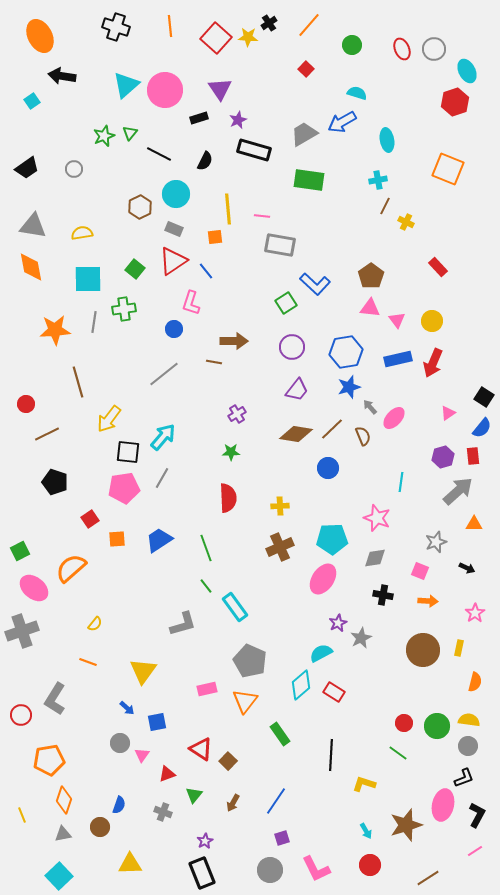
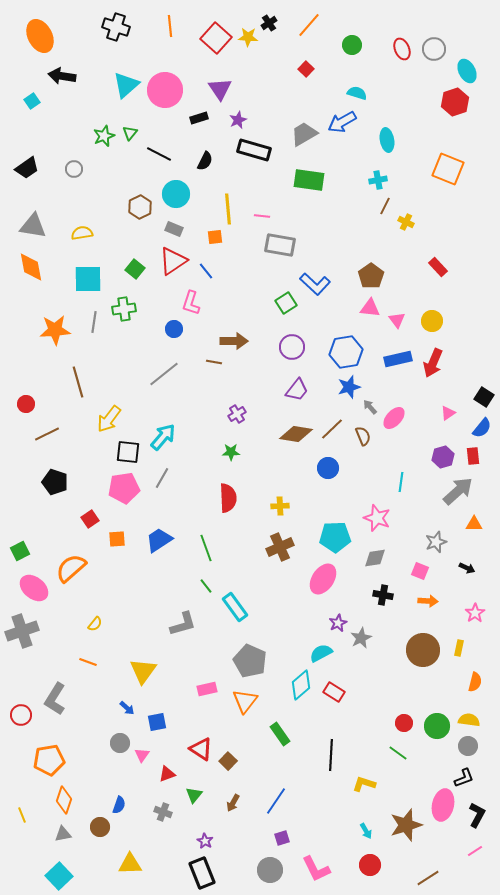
cyan pentagon at (332, 539): moved 3 px right, 2 px up
purple star at (205, 841): rotated 14 degrees counterclockwise
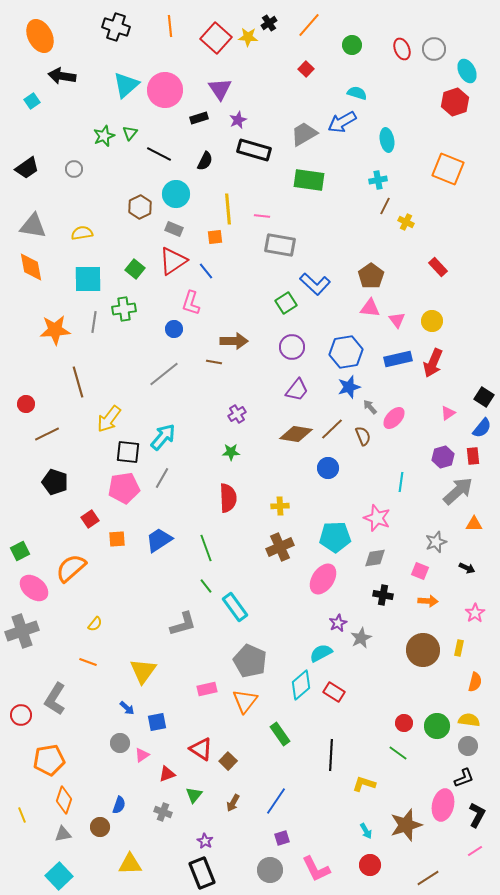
pink triangle at (142, 755): rotated 21 degrees clockwise
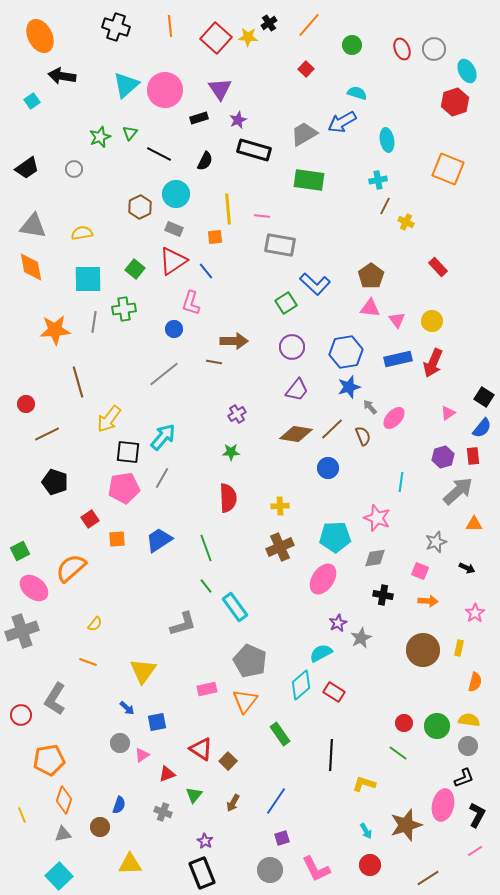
green star at (104, 136): moved 4 px left, 1 px down
